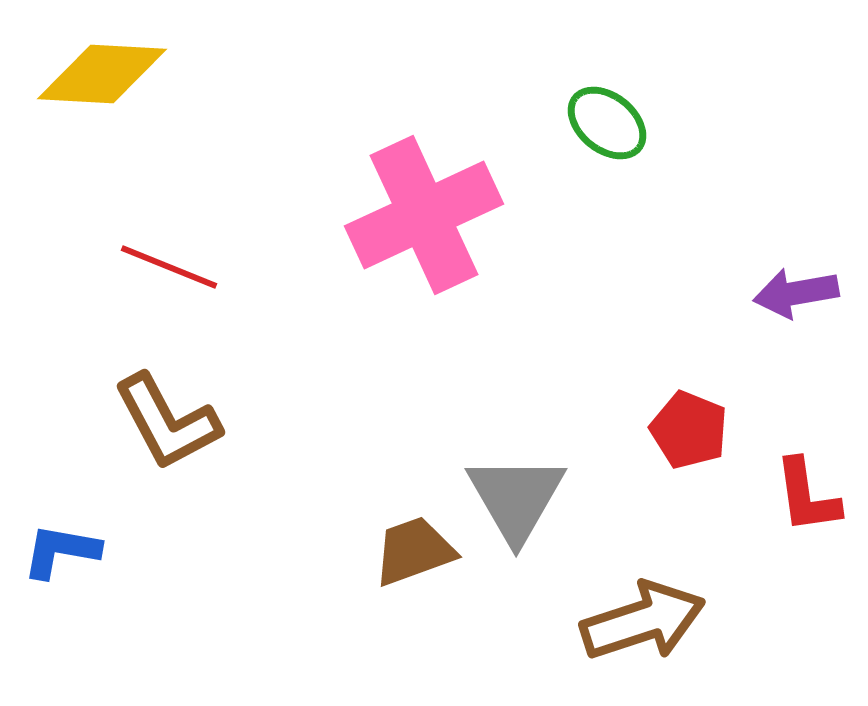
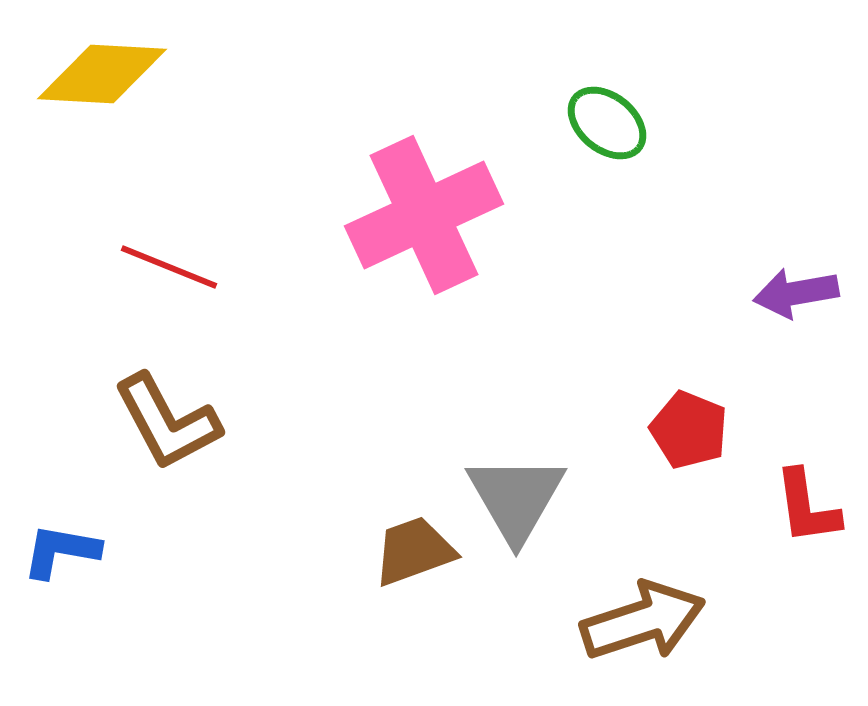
red L-shape: moved 11 px down
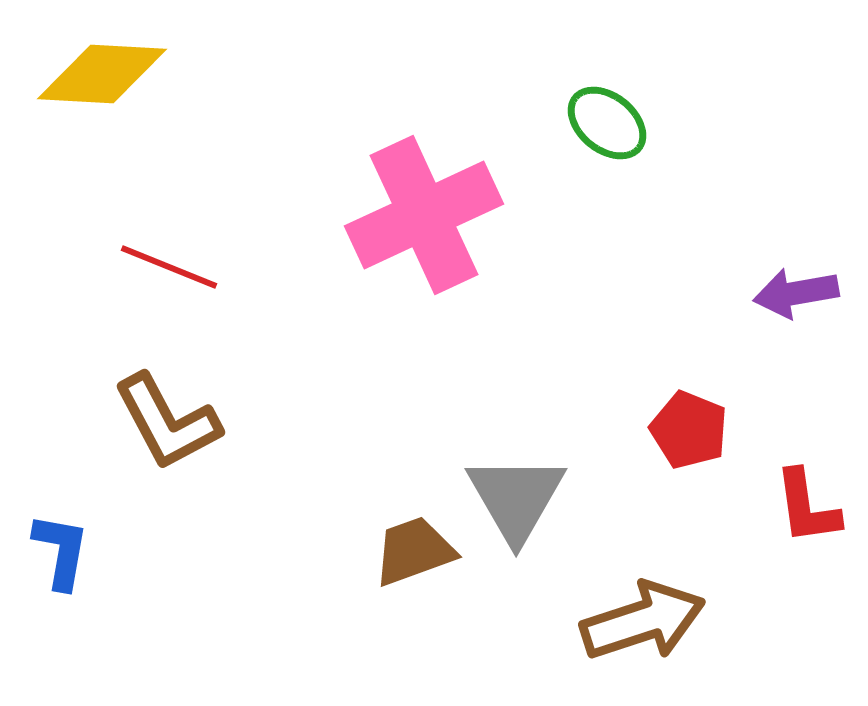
blue L-shape: rotated 90 degrees clockwise
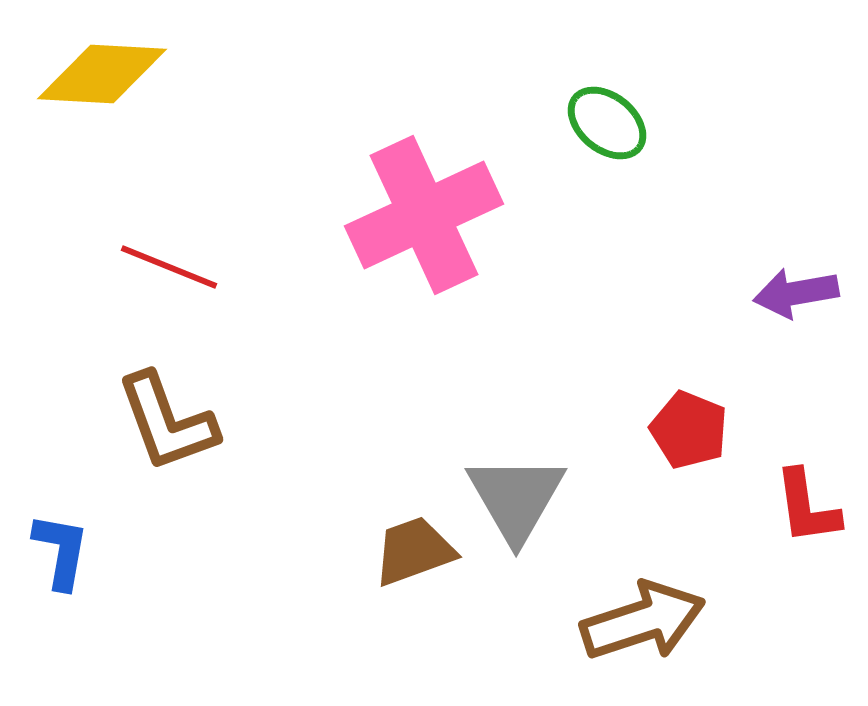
brown L-shape: rotated 8 degrees clockwise
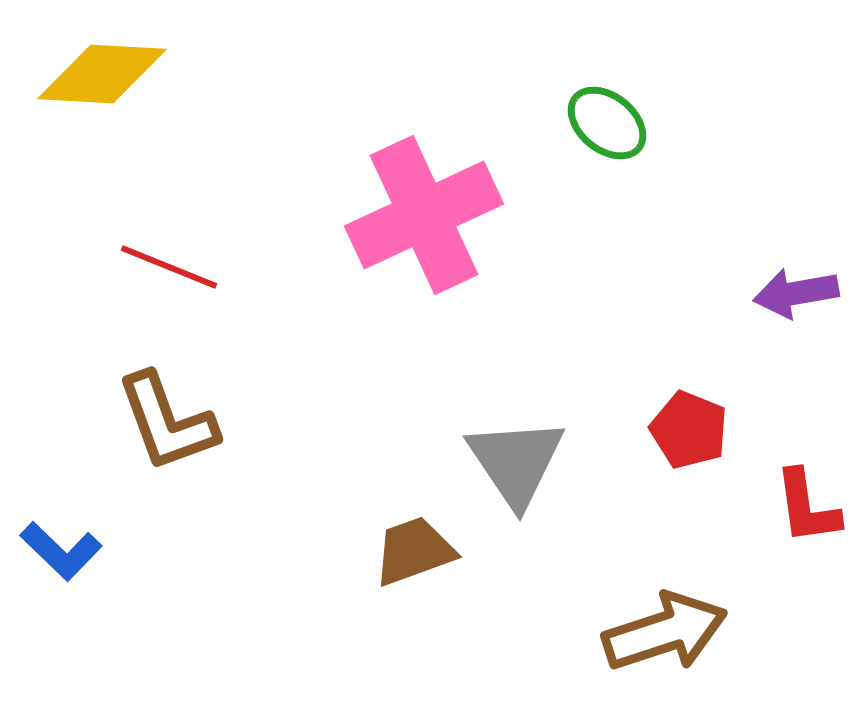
gray triangle: moved 36 px up; rotated 4 degrees counterclockwise
blue L-shape: rotated 124 degrees clockwise
brown arrow: moved 22 px right, 11 px down
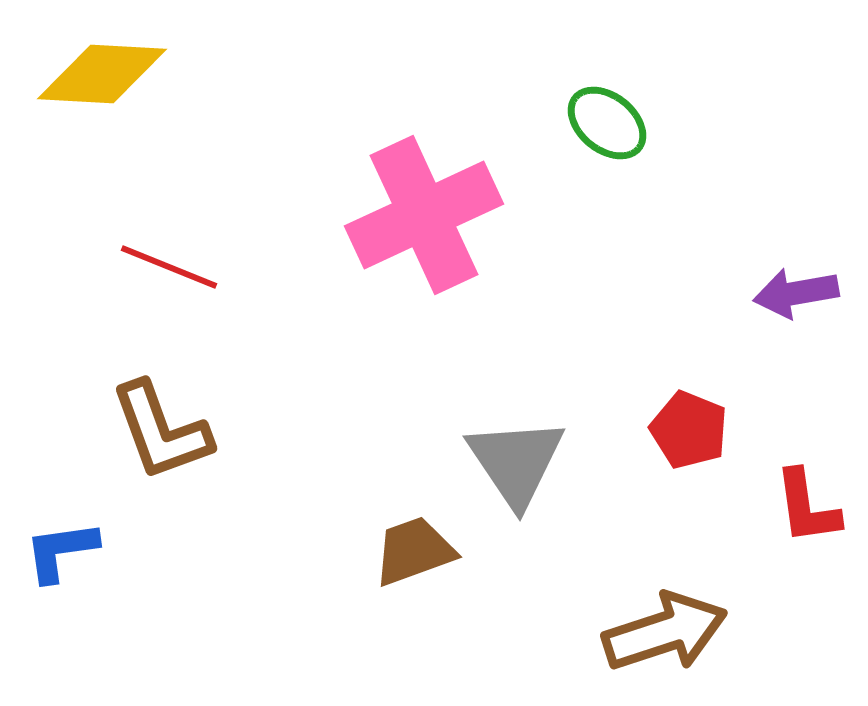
brown L-shape: moved 6 px left, 9 px down
blue L-shape: rotated 128 degrees clockwise
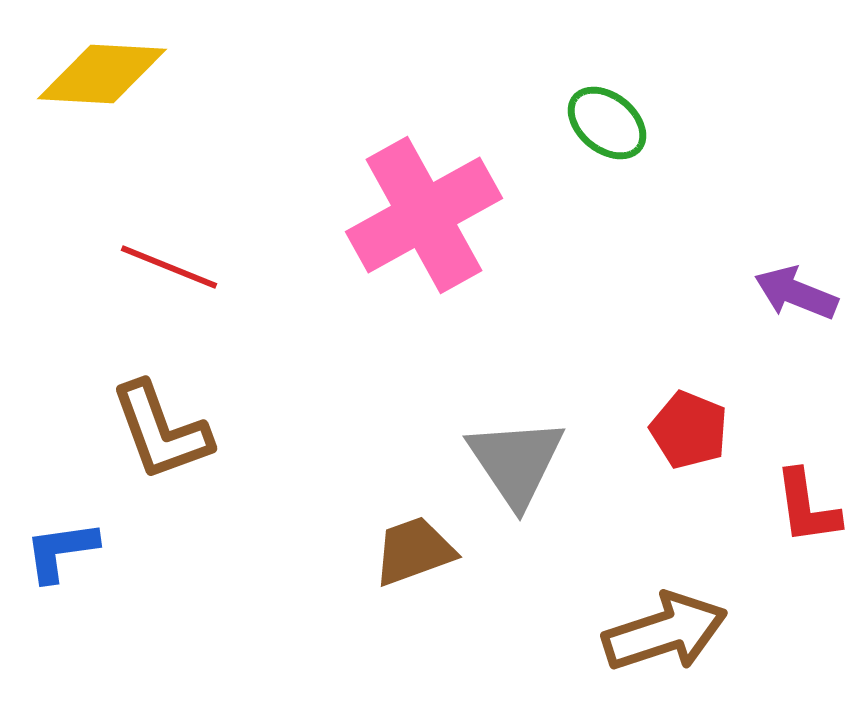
pink cross: rotated 4 degrees counterclockwise
purple arrow: rotated 32 degrees clockwise
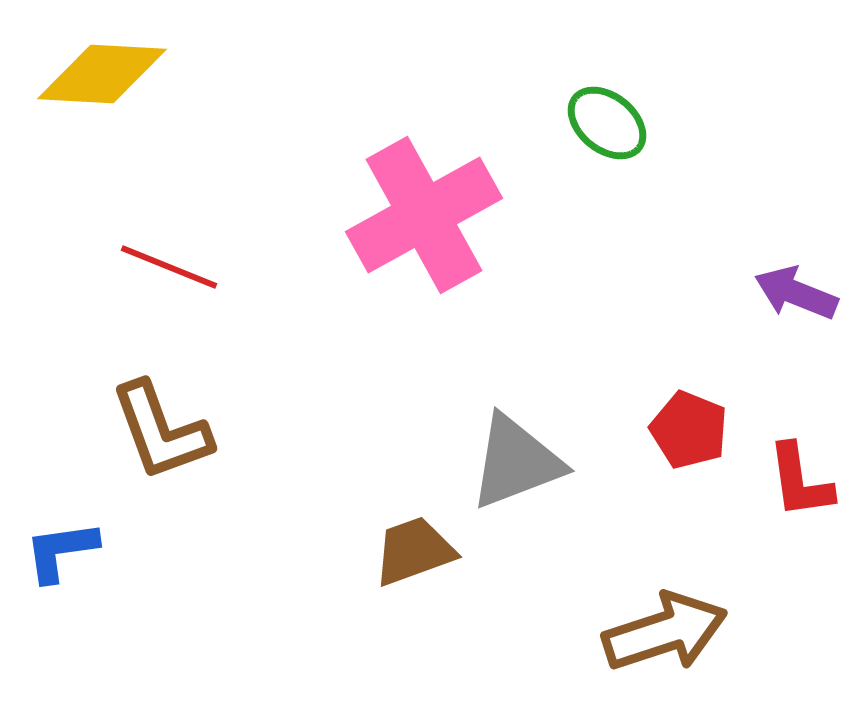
gray triangle: rotated 43 degrees clockwise
red L-shape: moved 7 px left, 26 px up
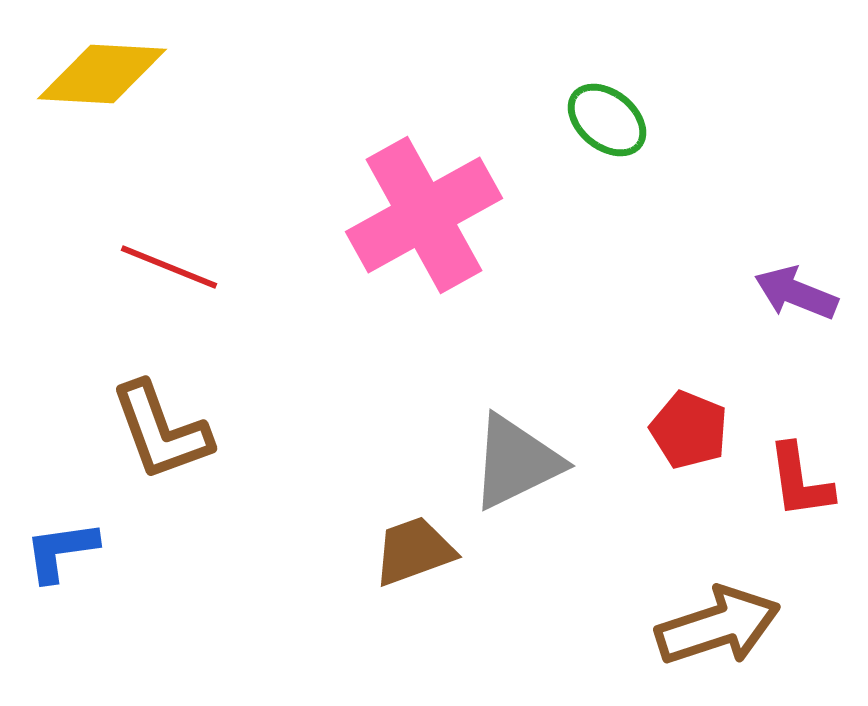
green ellipse: moved 3 px up
gray triangle: rotated 5 degrees counterclockwise
brown arrow: moved 53 px right, 6 px up
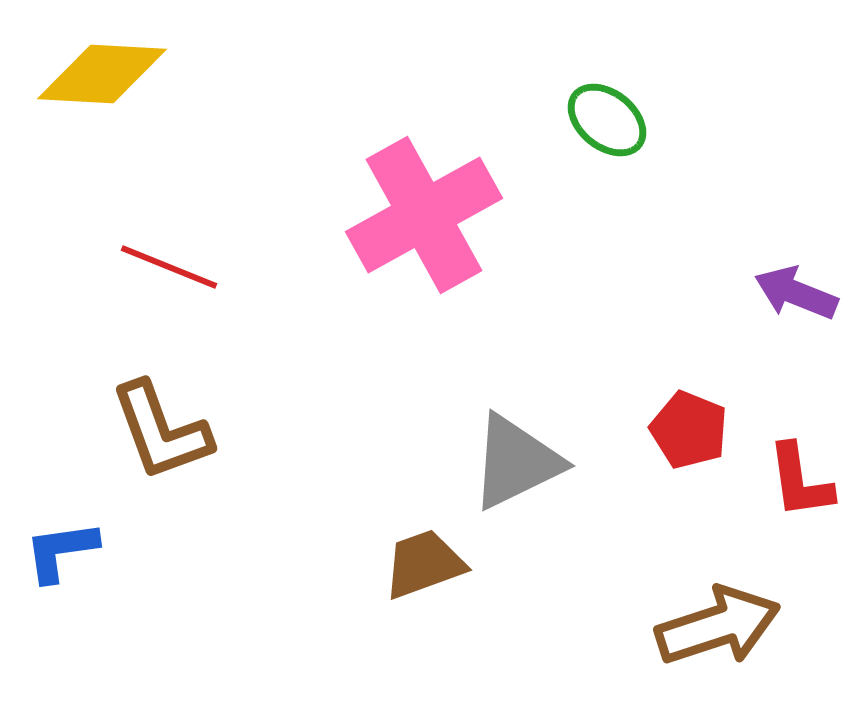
brown trapezoid: moved 10 px right, 13 px down
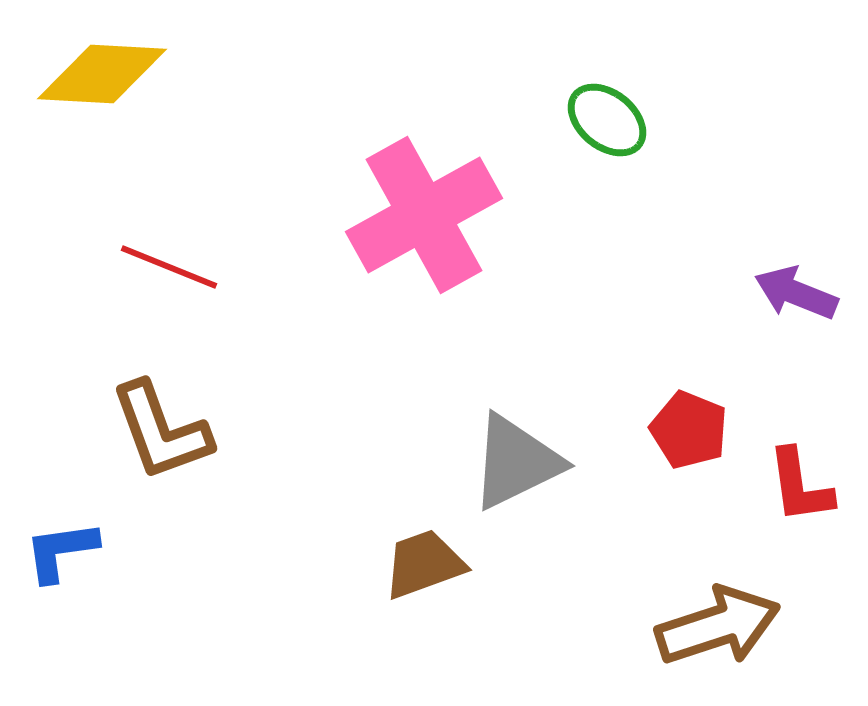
red L-shape: moved 5 px down
